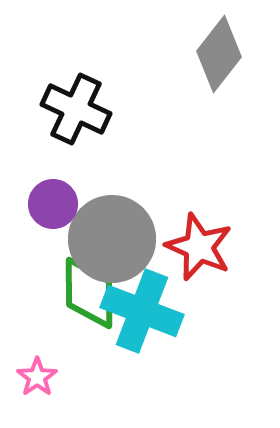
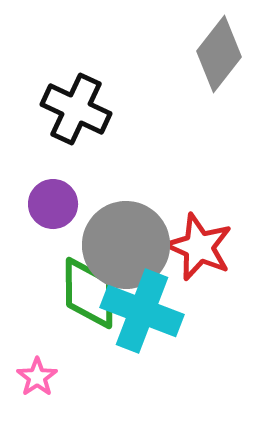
gray circle: moved 14 px right, 6 px down
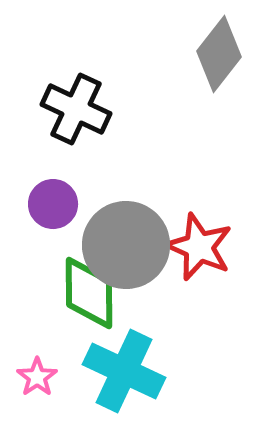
cyan cross: moved 18 px left, 60 px down; rotated 4 degrees clockwise
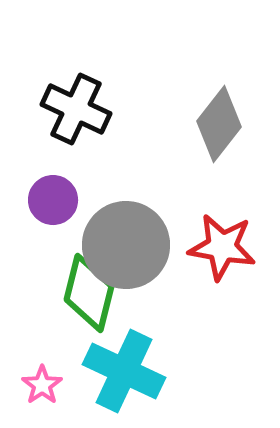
gray diamond: moved 70 px down
purple circle: moved 4 px up
red star: moved 23 px right; rotated 14 degrees counterclockwise
green diamond: rotated 14 degrees clockwise
pink star: moved 5 px right, 8 px down
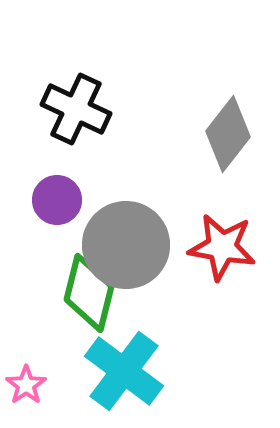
gray diamond: moved 9 px right, 10 px down
purple circle: moved 4 px right
cyan cross: rotated 12 degrees clockwise
pink star: moved 16 px left
